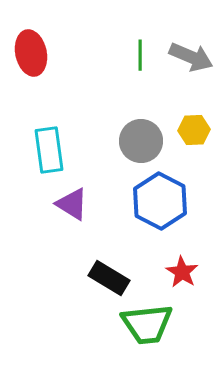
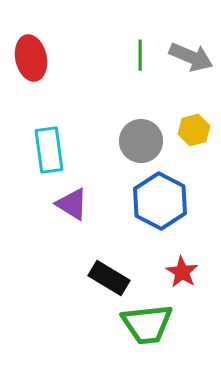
red ellipse: moved 5 px down
yellow hexagon: rotated 12 degrees counterclockwise
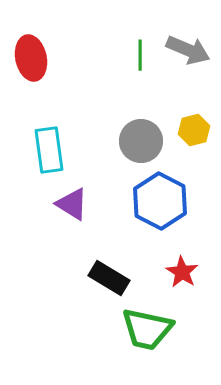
gray arrow: moved 3 px left, 7 px up
green trapezoid: moved 5 px down; rotated 18 degrees clockwise
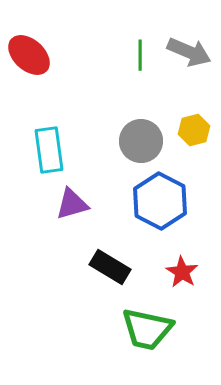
gray arrow: moved 1 px right, 2 px down
red ellipse: moved 2 px left, 3 px up; rotated 36 degrees counterclockwise
purple triangle: rotated 48 degrees counterclockwise
black rectangle: moved 1 px right, 11 px up
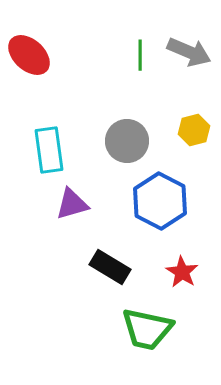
gray circle: moved 14 px left
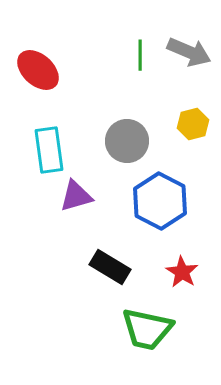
red ellipse: moved 9 px right, 15 px down
yellow hexagon: moved 1 px left, 6 px up
purple triangle: moved 4 px right, 8 px up
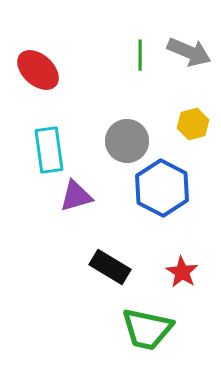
blue hexagon: moved 2 px right, 13 px up
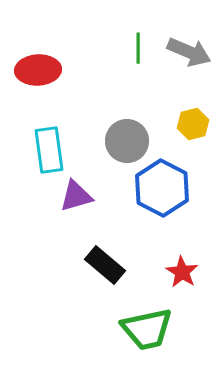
green line: moved 2 px left, 7 px up
red ellipse: rotated 45 degrees counterclockwise
black rectangle: moved 5 px left, 2 px up; rotated 9 degrees clockwise
green trapezoid: rotated 24 degrees counterclockwise
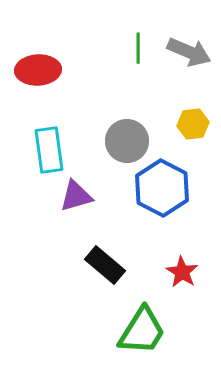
yellow hexagon: rotated 8 degrees clockwise
green trapezoid: moved 5 px left, 2 px down; rotated 46 degrees counterclockwise
